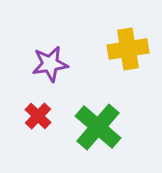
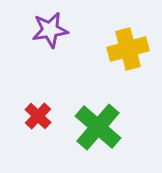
yellow cross: rotated 6 degrees counterclockwise
purple star: moved 34 px up
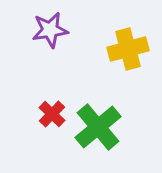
red cross: moved 14 px right, 2 px up
green cross: rotated 9 degrees clockwise
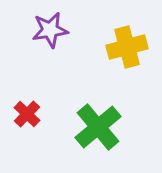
yellow cross: moved 1 px left, 2 px up
red cross: moved 25 px left
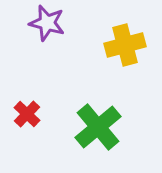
purple star: moved 3 px left, 7 px up; rotated 24 degrees clockwise
yellow cross: moved 2 px left, 2 px up
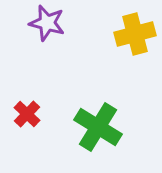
yellow cross: moved 10 px right, 11 px up
green cross: rotated 18 degrees counterclockwise
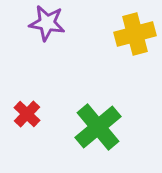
purple star: rotated 6 degrees counterclockwise
green cross: rotated 18 degrees clockwise
